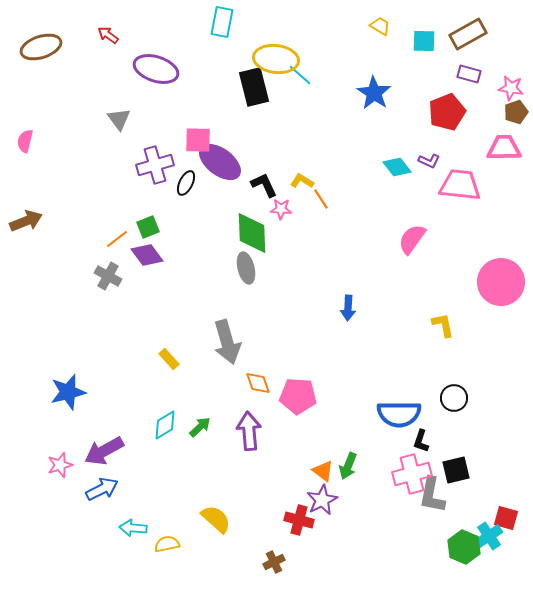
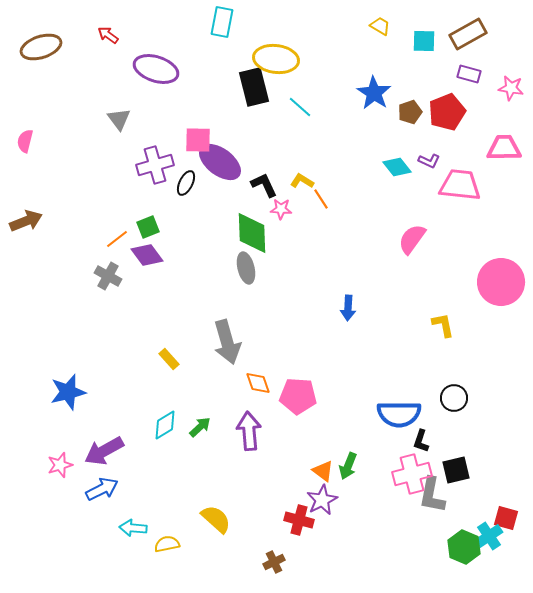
cyan line at (300, 75): moved 32 px down
brown pentagon at (516, 112): moved 106 px left
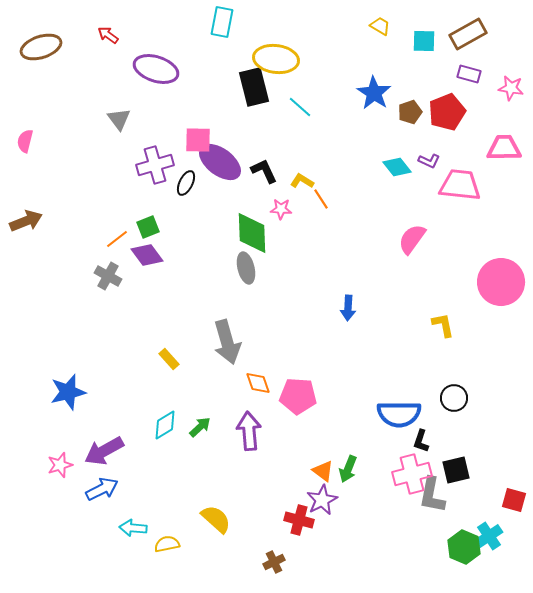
black L-shape at (264, 185): moved 14 px up
green arrow at (348, 466): moved 3 px down
red square at (506, 518): moved 8 px right, 18 px up
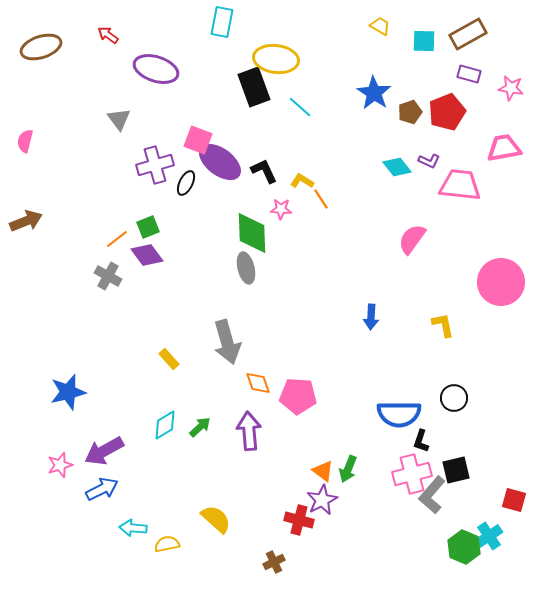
black rectangle at (254, 87): rotated 6 degrees counterclockwise
pink square at (198, 140): rotated 20 degrees clockwise
pink trapezoid at (504, 148): rotated 9 degrees counterclockwise
blue arrow at (348, 308): moved 23 px right, 9 px down
gray L-shape at (432, 495): rotated 30 degrees clockwise
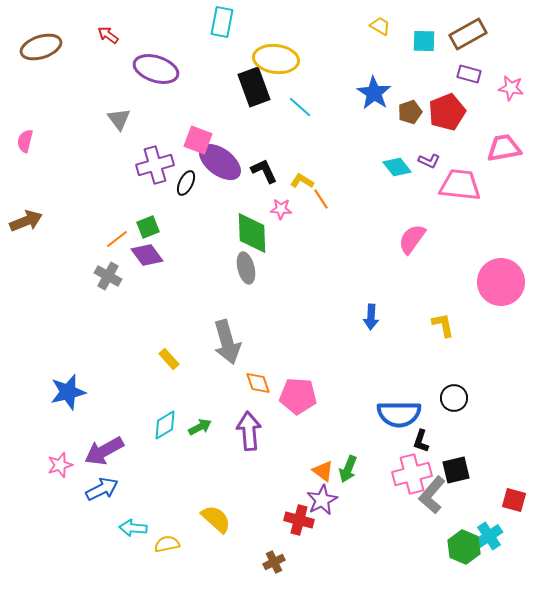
green arrow at (200, 427): rotated 15 degrees clockwise
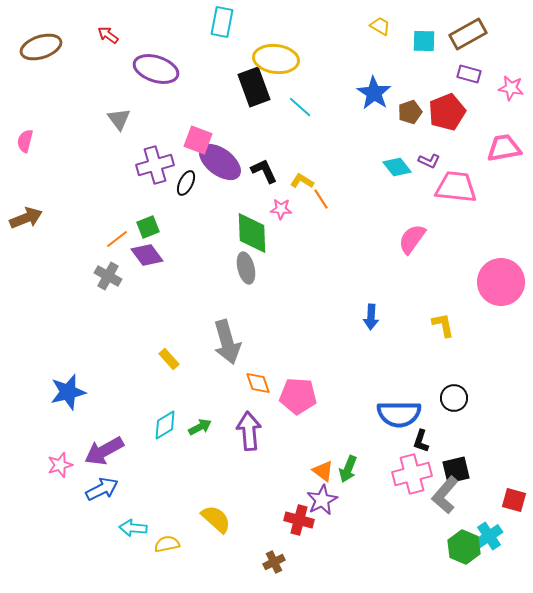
pink trapezoid at (460, 185): moved 4 px left, 2 px down
brown arrow at (26, 221): moved 3 px up
gray L-shape at (432, 495): moved 13 px right
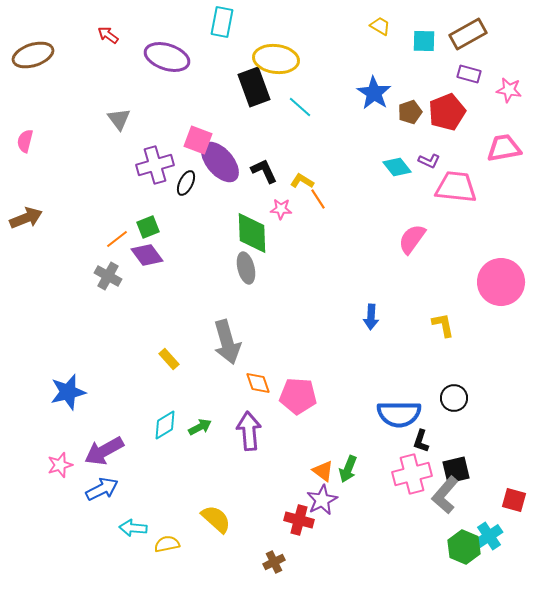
brown ellipse at (41, 47): moved 8 px left, 8 px down
purple ellipse at (156, 69): moved 11 px right, 12 px up
pink star at (511, 88): moved 2 px left, 2 px down
purple ellipse at (220, 162): rotated 12 degrees clockwise
orange line at (321, 199): moved 3 px left
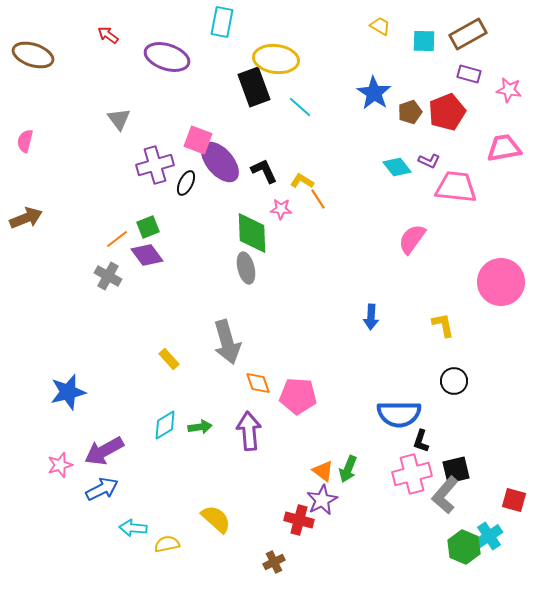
brown ellipse at (33, 55): rotated 36 degrees clockwise
black circle at (454, 398): moved 17 px up
green arrow at (200, 427): rotated 20 degrees clockwise
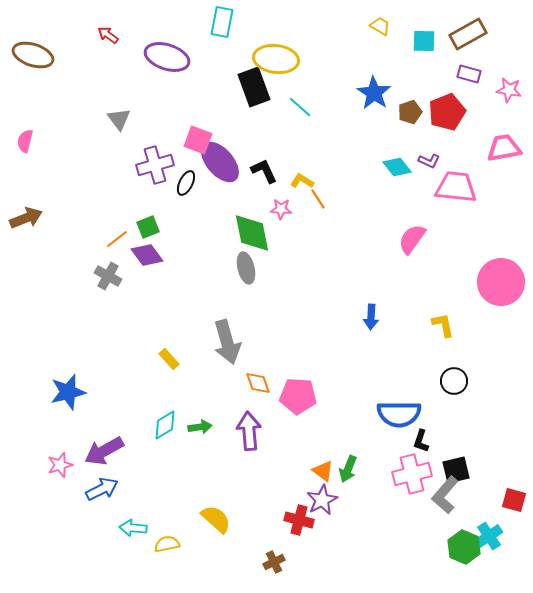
green diamond at (252, 233): rotated 9 degrees counterclockwise
